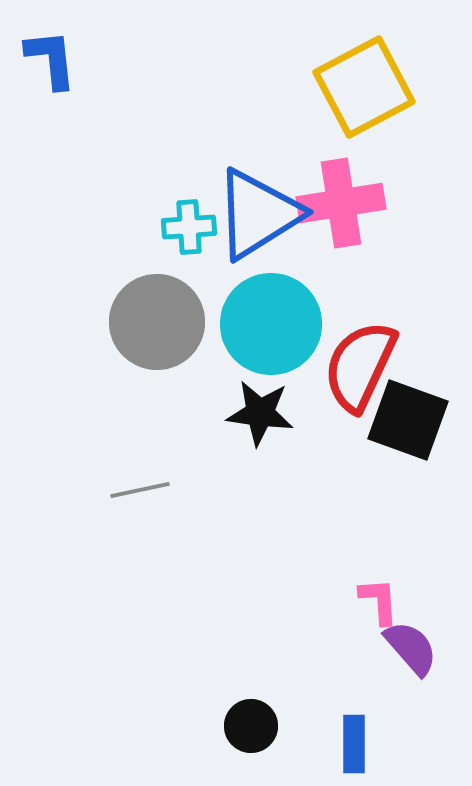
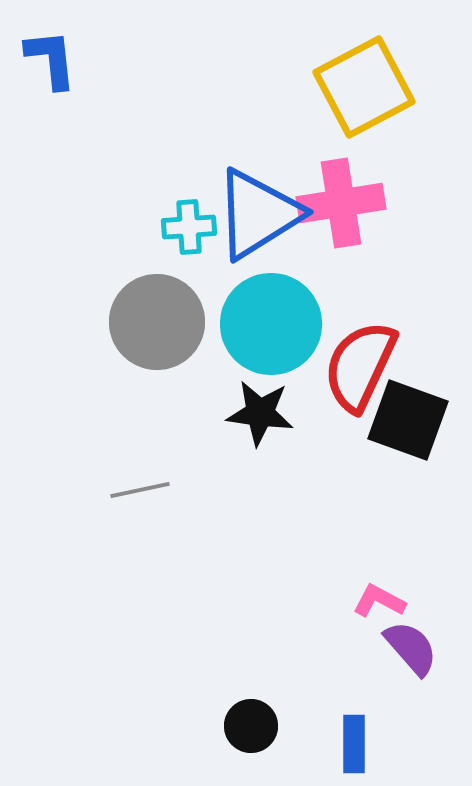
pink L-shape: rotated 58 degrees counterclockwise
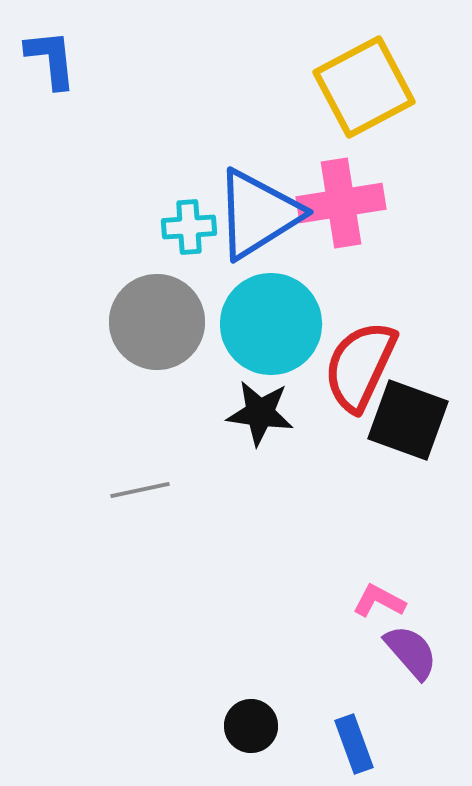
purple semicircle: moved 4 px down
blue rectangle: rotated 20 degrees counterclockwise
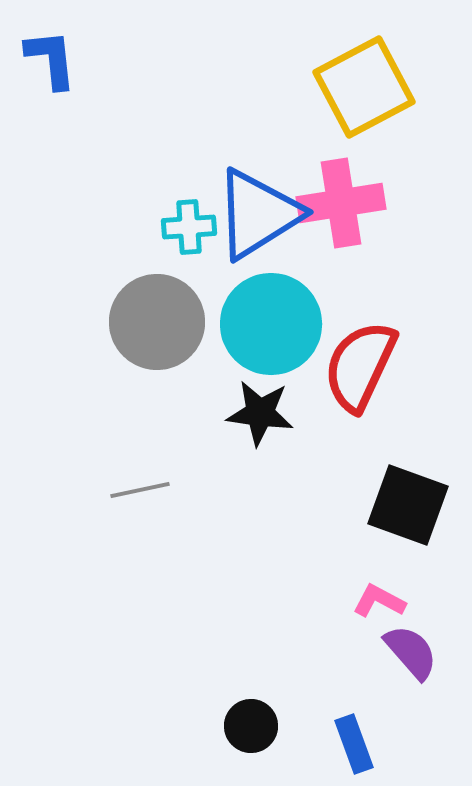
black square: moved 85 px down
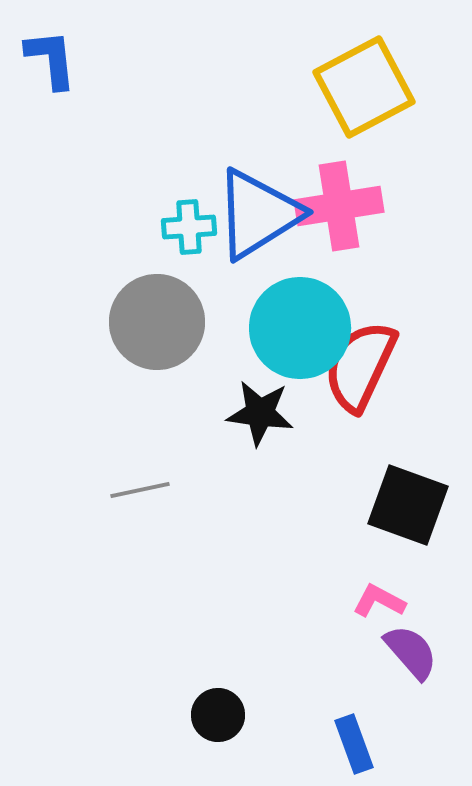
pink cross: moved 2 px left, 3 px down
cyan circle: moved 29 px right, 4 px down
black circle: moved 33 px left, 11 px up
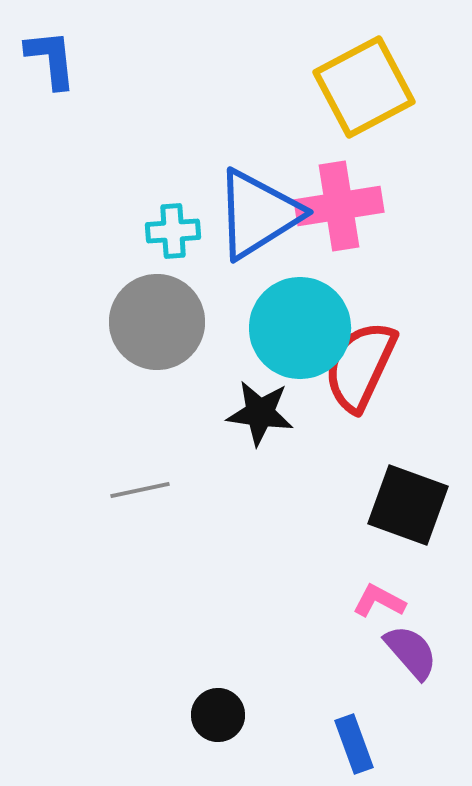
cyan cross: moved 16 px left, 4 px down
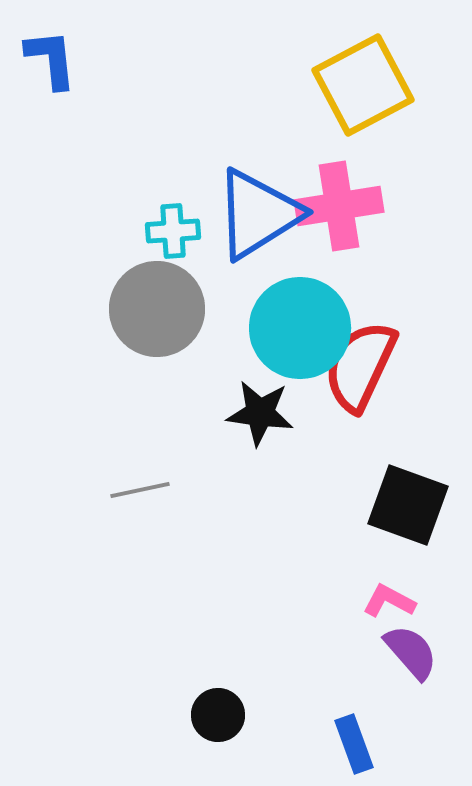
yellow square: moved 1 px left, 2 px up
gray circle: moved 13 px up
pink L-shape: moved 10 px right
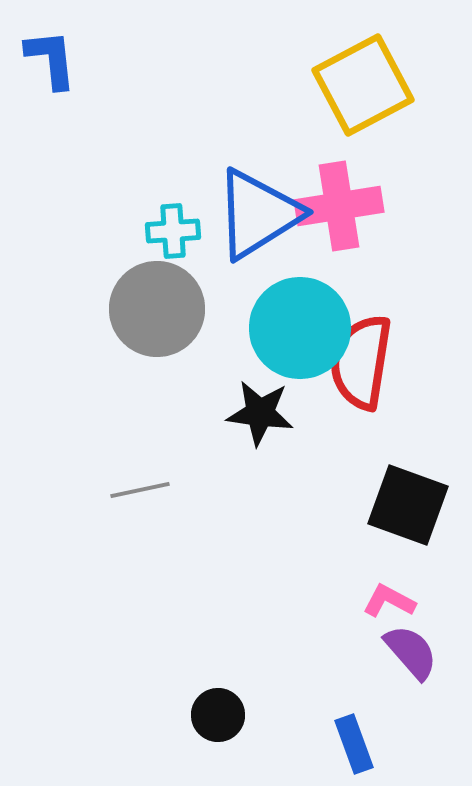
red semicircle: moved 1 px right, 4 px up; rotated 16 degrees counterclockwise
